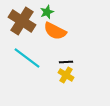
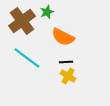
brown cross: rotated 20 degrees clockwise
orange semicircle: moved 8 px right, 6 px down
yellow cross: moved 2 px right, 1 px down
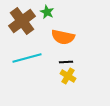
green star: rotated 24 degrees counterclockwise
orange semicircle: rotated 15 degrees counterclockwise
cyan line: rotated 52 degrees counterclockwise
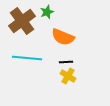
green star: rotated 24 degrees clockwise
orange semicircle: rotated 10 degrees clockwise
cyan line: rotated 20 degrees clockwise
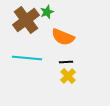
brown cross: moved 4 px right, 1 px up
yellow cross: rotated 14 degrees clockwise
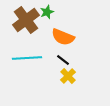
cyan line: rotated 8 degrees counterclockwise
black line: moved 3 px left, 2 px up; rotated 40 degrees clockwise
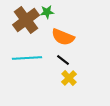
green star: rotated 16 degrees clockwise
yellow cross: moved 1 px right, 2 px down
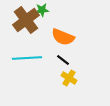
green star: moved 5 px left, 2 px up
yellow cross: rotated 14 degrees counterclockwise
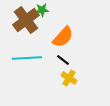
orange semicircle: rotated 70 degrees counterclockwise
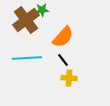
black line: rotated 16 degrees clockwise
yellow cross: rotated 28 degrees counterclockwise
